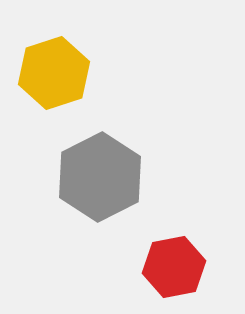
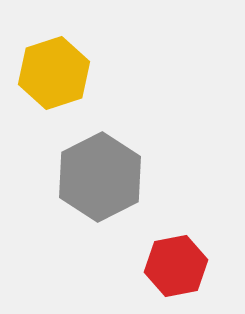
red hexagon: moved 2 px right, 1 px up
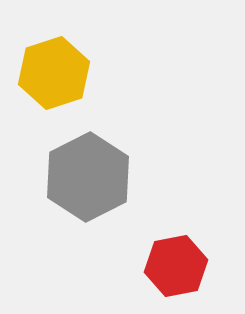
gray hexagon: moved 12 px left
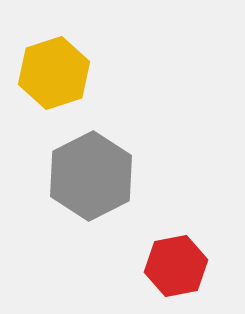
gray hexagon: moved 3 px right, 1 px up
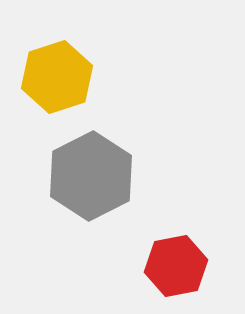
yellow hexagon: moved 3 px right, 4 px down
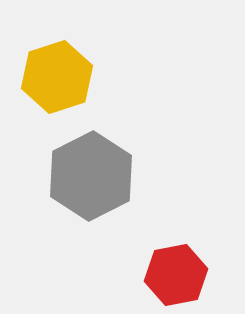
red hexagon: moved 9 px down
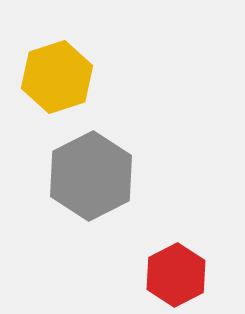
red hexagon: rotated 16 degrees counterclockwise
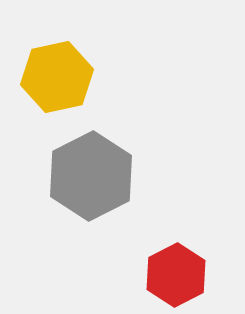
yellow hexagon: rotated 6 degrees clockwise
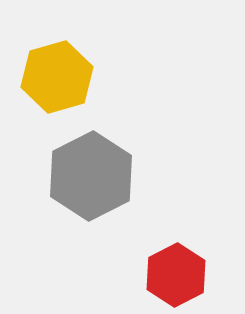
yellow hexagon: rotated 4 degrees counterclockwise
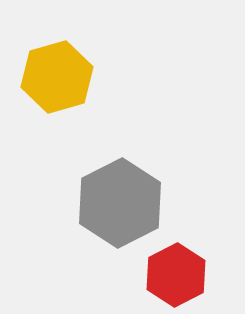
gray hexagon: moved 29 px right, 27 px down
